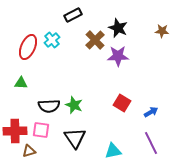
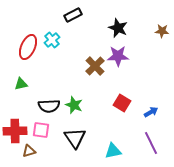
brown cross: moved 26 px down
green triangle: moved 1 px down; rotated 16 degrees counterclockwise
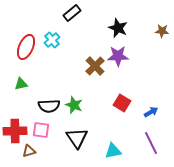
black rectangle: moved 1 px left, 2 px up; rotated 12 degrees counterclockwise
red ellipse: moved 2 px left
black triangle: moved 2 px right
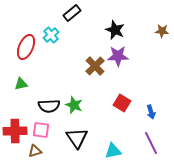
black star: moved 3 px left, 2 px down
cyan cross: moved 1 px left, 5 px up
blue arrow: rotated 104 degrees clockwise
brown triangle: moved 6 px right
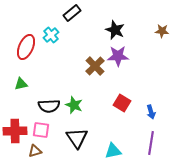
purple line: rotated 35 degrees clockwise
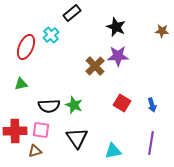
black star: moved 1 px right, 3 px up
blue arrow: moved 1 px right, 7 px up
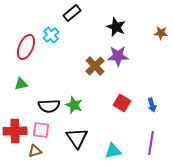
brown star: moved 1 px left, 2 px down
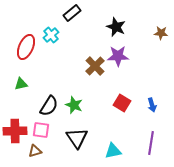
black semicircle: rotated 55 degrees counterclockwise
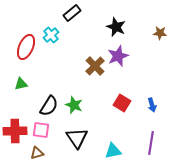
brown star: moved 1 px left
purple star: rotated 20 degrees counterclockwise
brown triangle: moved 2 px right, 2 px down
